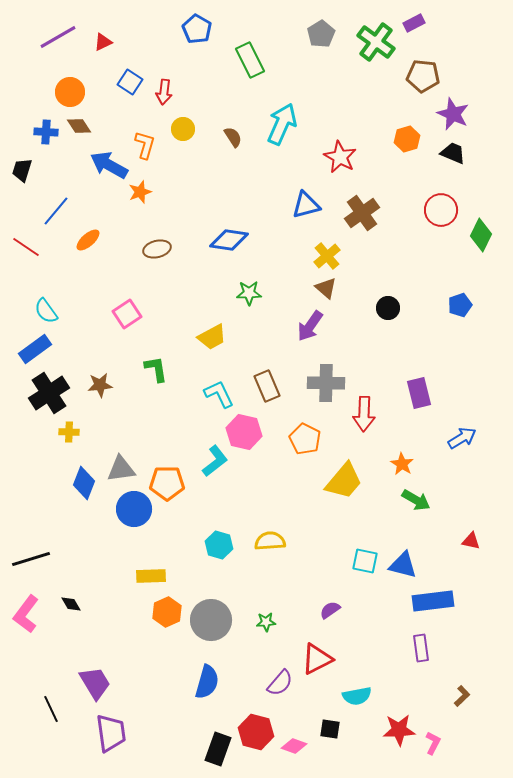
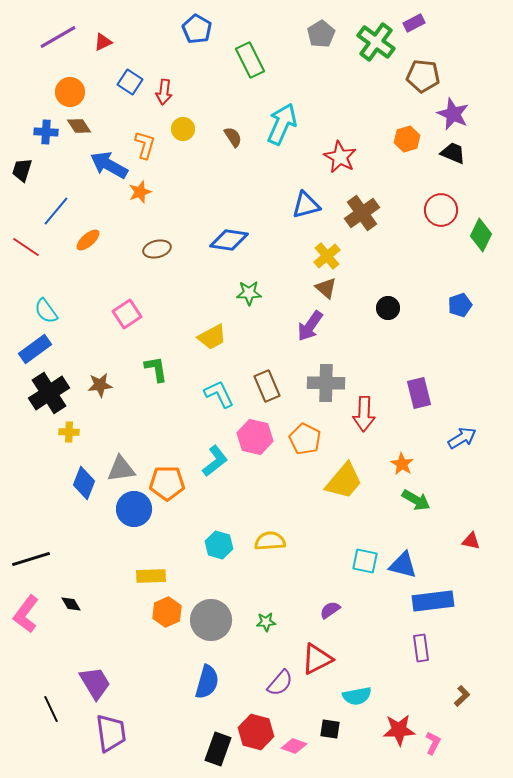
pink hexagon at (244, 432): moved 11 px right, 5 px down
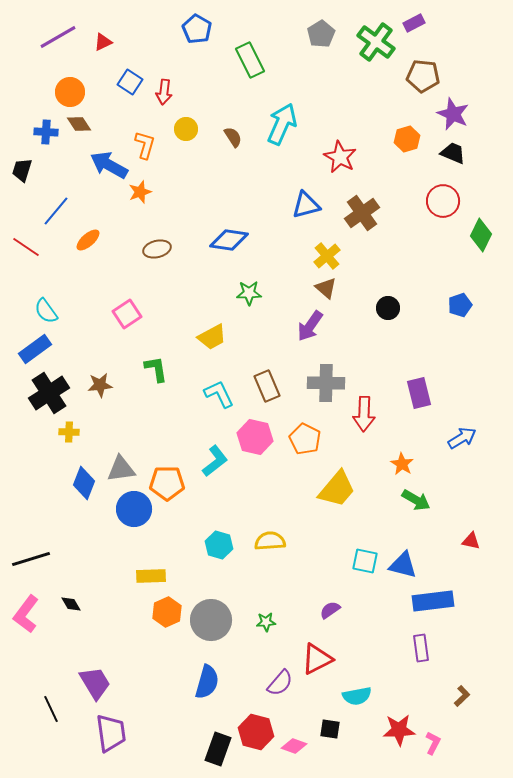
brown diamond at (79, 126): moved 2 px up
yellow circle at (183, 129): moved 3 px right
red circle at (441, 210): moved 2 px right, 9 px up
yellow trapezoid at (344, 481): moved 7 px left, 8 px down
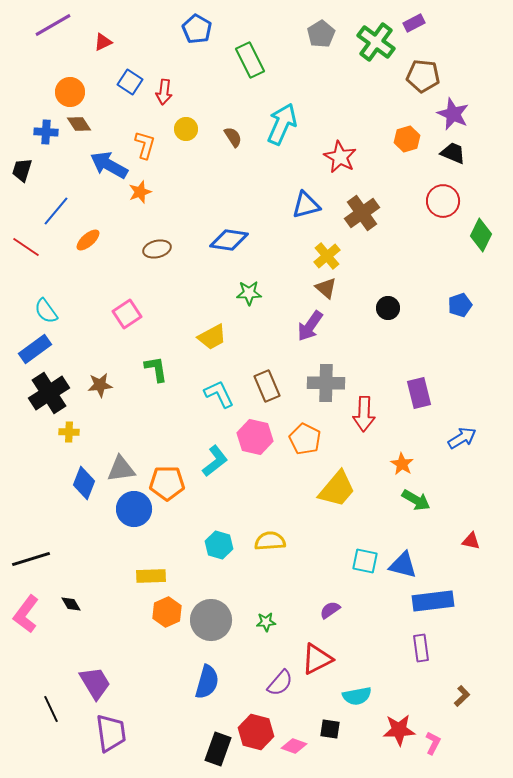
purple line at (58, 37): moved 5 px left, 12 px up
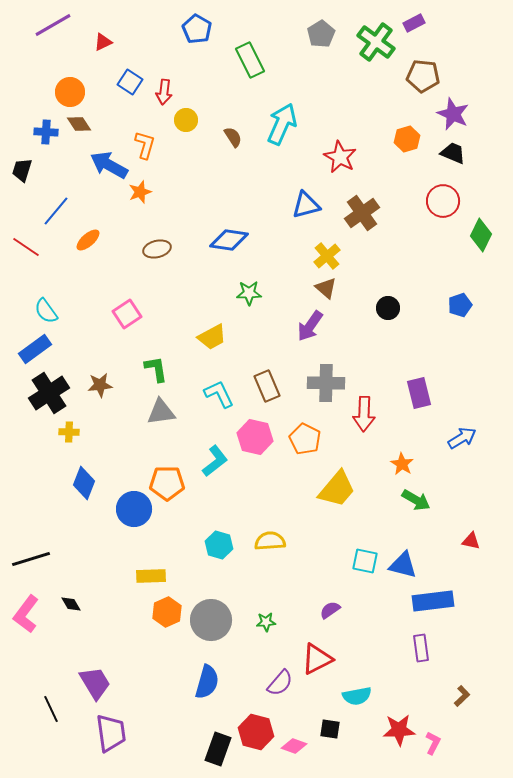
yellow circle at (186, 129): moved 9 px up
gray triangle at (121, 469): moved 40 px right, 57 px up
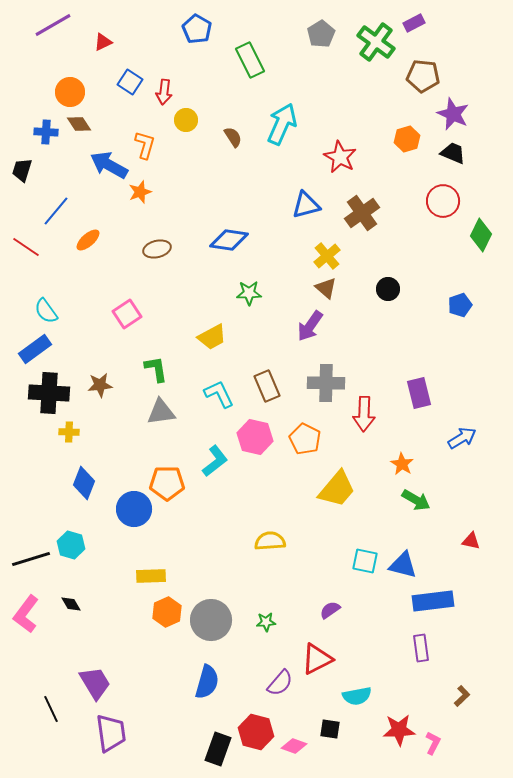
black circle at (388, 308): moved 19 px up
black cross at (49, 393): rotated 36 degrees clockwise
cyan hexagon at (219, 545): moved 148 px left
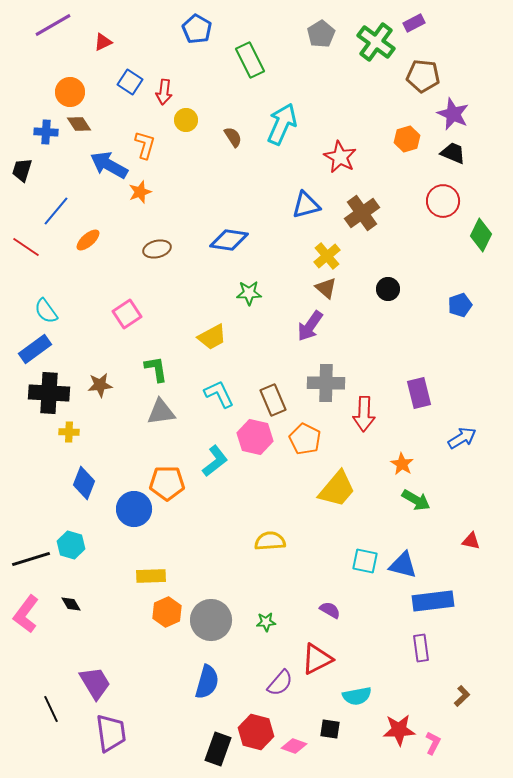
brown rectangle at (267, 386): moved 6 px right, 14 px down
purple semicircle at (330, 610): rotated 65 degrees clockwise
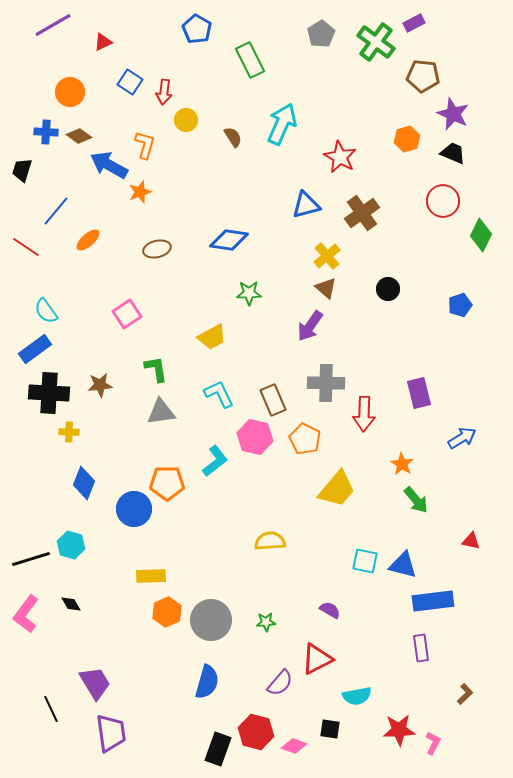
brown diamond at (79, 124): moved 12 px down; rotated 20 degrees counterclockwise
green arrow at (416, 500): rotated 20 degrees clockwise
brown L-shape at (462, 696): moved 3 px right, 2 px up
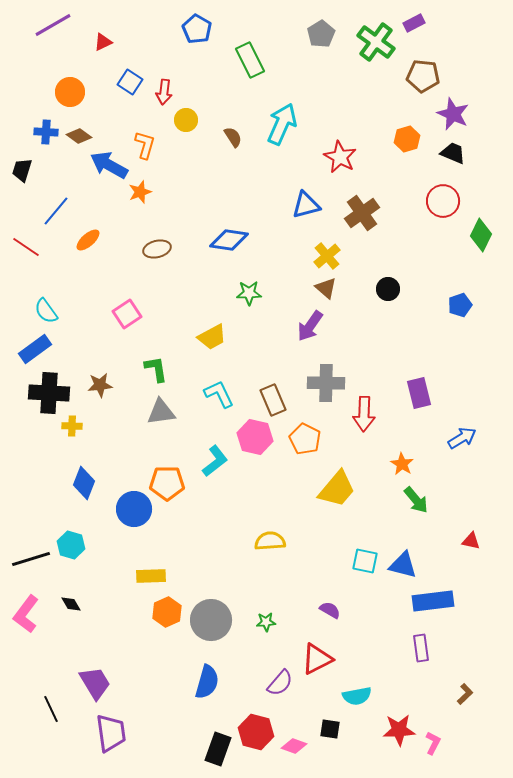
yellow cross at (69, 432): moved 3 px right, 6 px up
